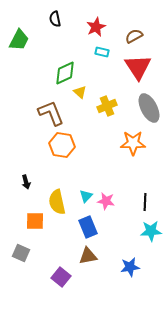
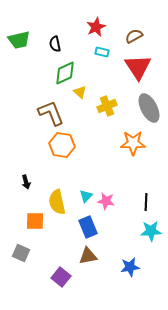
black semicircle: moved 25 px down
green trapezoid: rotated 50 degrees clockwise
black line: moved 1 px right
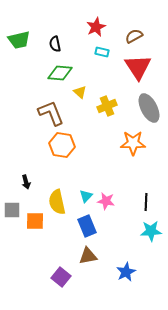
green diamond: moved 5 px left; rotated 30 degrees clockwise
blue rectangle: moved 1 px left, 1 px up
gray square: moved 9 px left, 43 px up; rotated 24 degrees counterclockwise
blue star: moved 4 px left, 5 px down; rotated 18 degrees counterclockwise
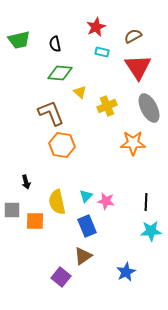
brown semicircle: moved 1 px left
brown triangle: moved 5 px left; rotated 24 degrees counterclockwise
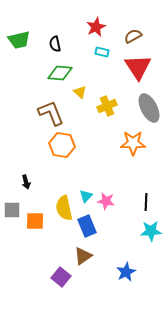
yellow semicircle: moved 7 px right, 6 px down
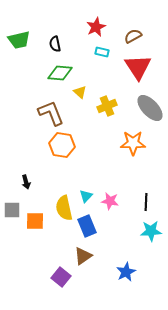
gray ellipse: moved 1 px right; rotated 16 degrees counterclockwise
pink star: moved 4 px right
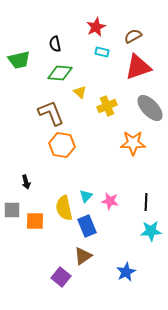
green trapezoid: moved 20 px down
red triangle: rotated 44 degrees clockwise
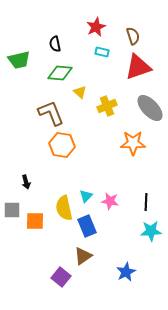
brown semicircle: rotated 102 degrees clockwise
